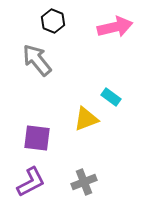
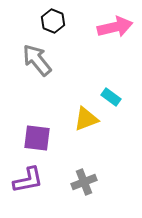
purple L-shape: moved 3 px left, 2 px up; rotated 16 degrees clockwise
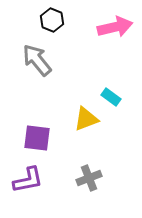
black hexagon: moved 1 px left, 1 px up
gray cross: moved 5 px right, 4 px up
